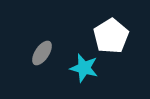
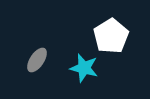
gray ellipse: moved 5 px left, 7 px down
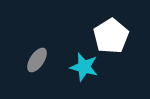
cyan star: moved 1 px up
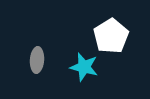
gray ellipse: rotated 30 degrees counterclockwise
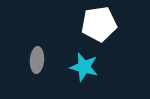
white pentagon: moved 12 px left, 12 px up; rotated 24 degrees clockwise
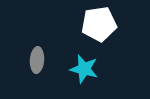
cyan star: moved 2 px down
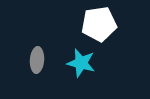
cyan star: moved 3 px left, 6 px up
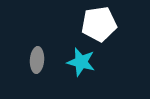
cyan star: moved 1 px up
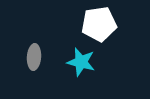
gray ellipse: moved 3 px left, 3 px up
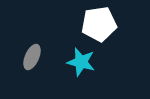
gray ellipse: moved 2 px left; rotated 20 degrees clockwise
